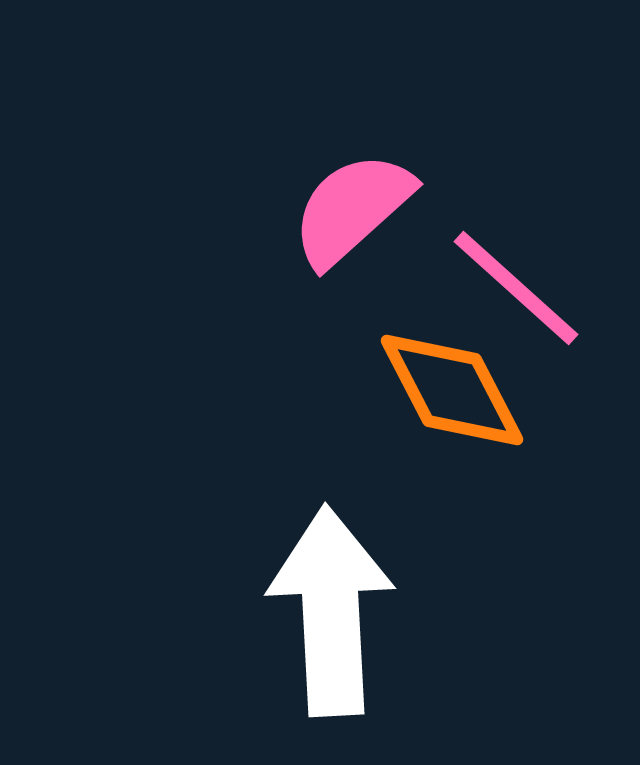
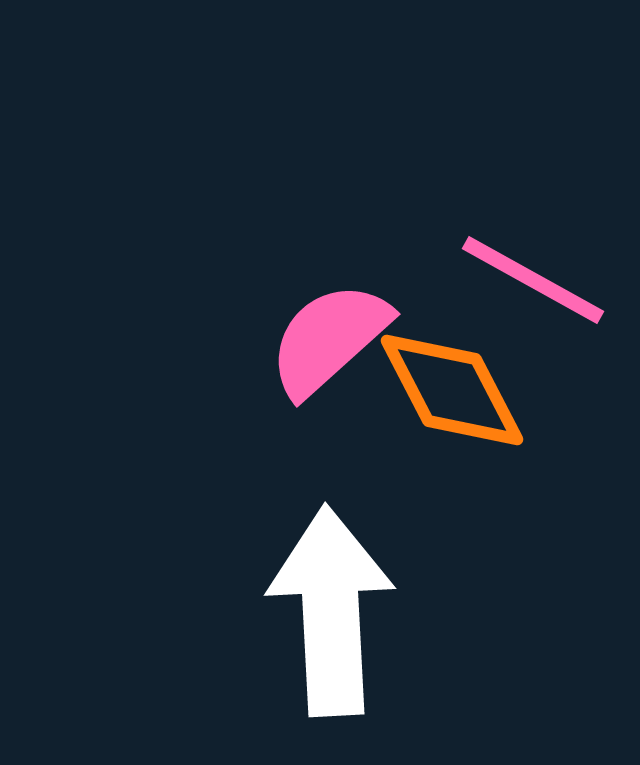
pink semicircle: moved 23 px left, 130 px down
pink line: moved 17 px right, 8 px up; rotated 13 degrees counterclockwise
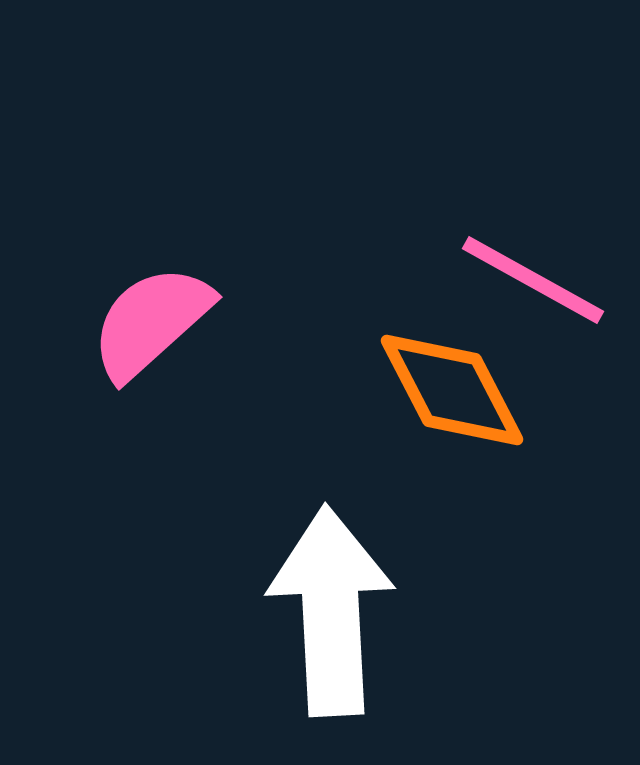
pink semicircle: moved 178 px left, 17 px up
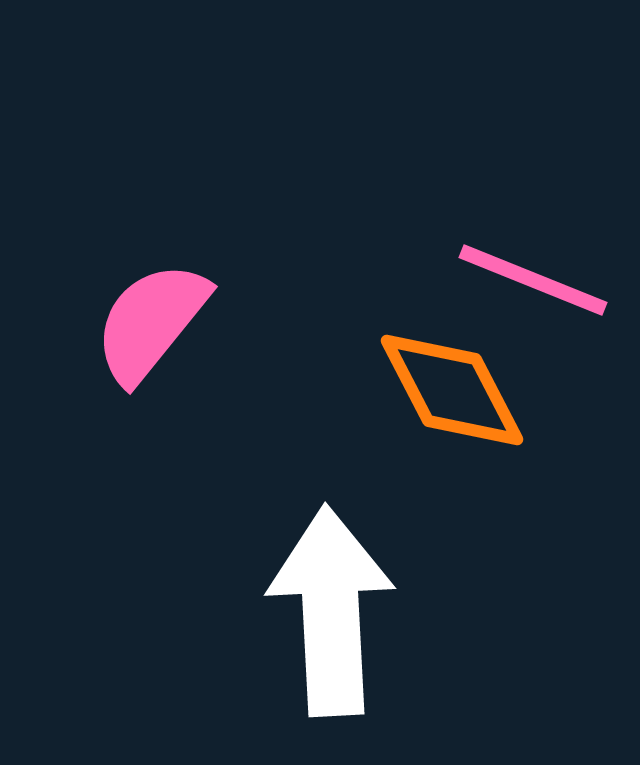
pink line: rotated 7 degrees counterclockwise
pink semicircle: rotated 9 degrees counterclockwise
